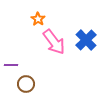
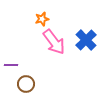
orange star: moved 4 px right; rotated 24 degrees clockwise
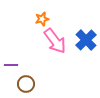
pink arrow: moved 1 px right, 1 px up
